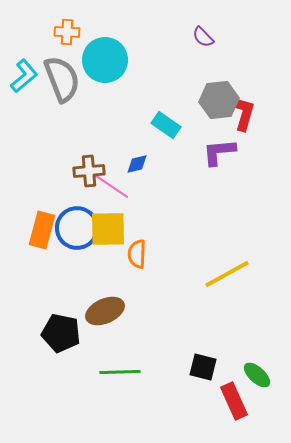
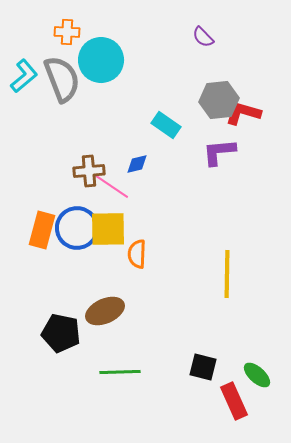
cyan circle: moved 4 px left
red L-shape: rotated 90 degrees counterclockwise
yellow line: rotated 60 degrees counterclockwise
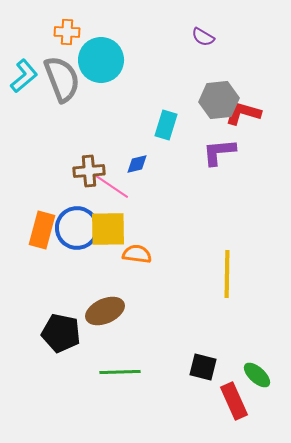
purple semicircle: rotated 15 degrees counterclockwise
cyan rectangle: rotated 72 degrees clockwise
orange semicircle: rotated 96 degrees clockwise
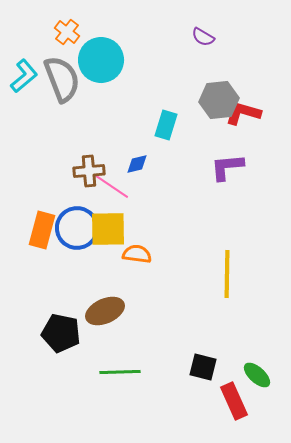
orange cross: rotated 35 degrees clockwise
purple L-shape: moved 8 px right, 15 px down
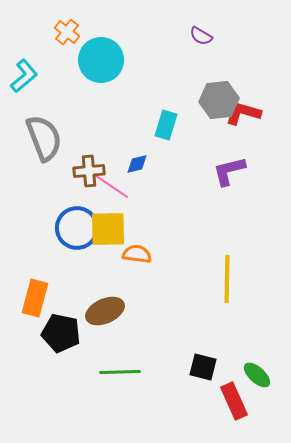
purple semicircle: moved 2 px left, 1 px up
gray semicircle: moved 18 px left, 59 px down
purple L-shape: moved 2 px right, 4 px down; rotated 9 degrees counterclockwise
orange rectangle: moved 7 px left, 68 px down
yellow line: moved 5 px down
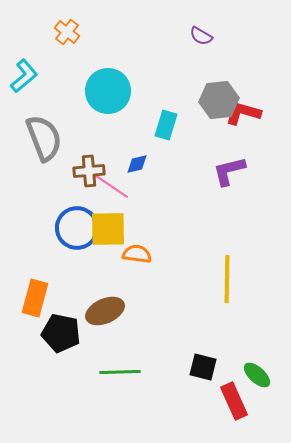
cyan circle: moved 7 px right, 31 px down
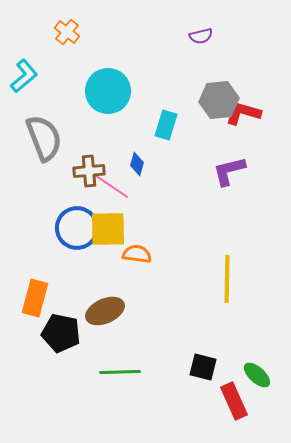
purple semicircle: rotated 45 degrees counterclockwise
blue diamond: rotated 60 degrees counterclockwise
